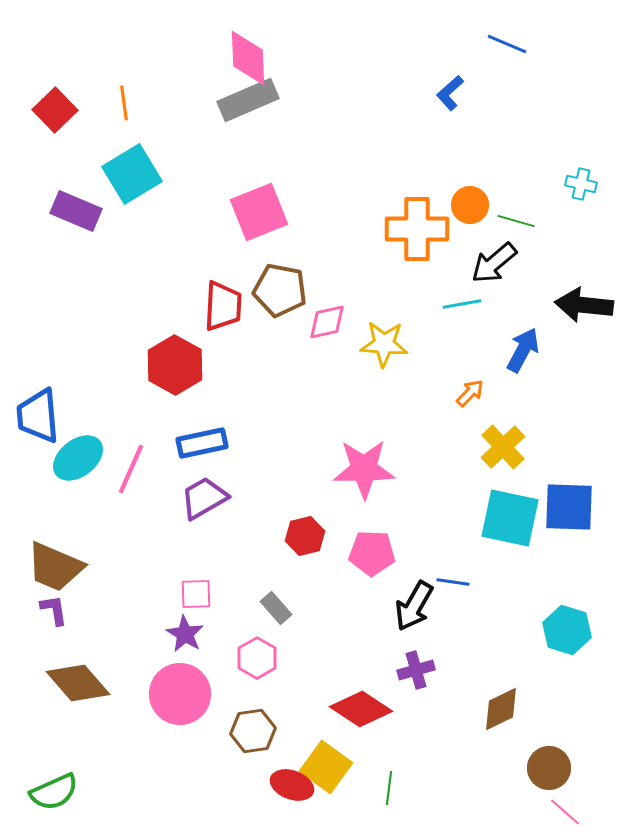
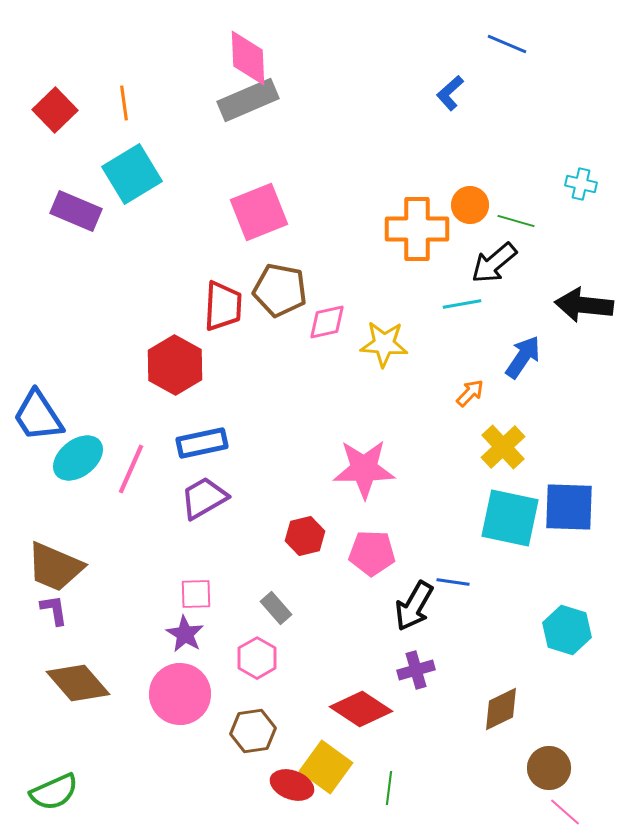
blue arrow at (523, 350): moved 7 px down; rotated 6 degrees clockwise
blue trapezoid at (38, 416): rotated 28 degrees counterclockwise
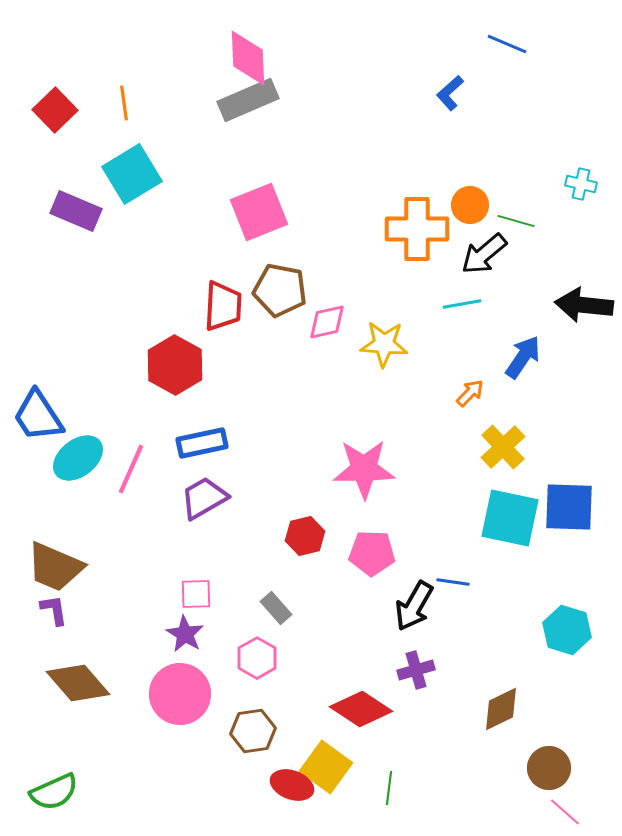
black arrow at (494, 263): moved 10 px left, 9 px up
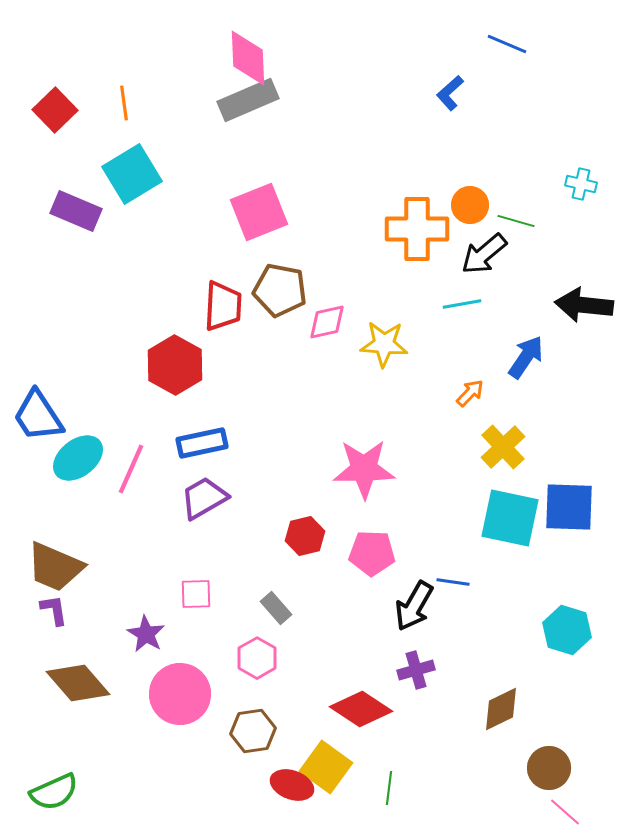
blue arrow at (523, 357): moved 3 px right
purple star at (185, 634): moved 39 px left
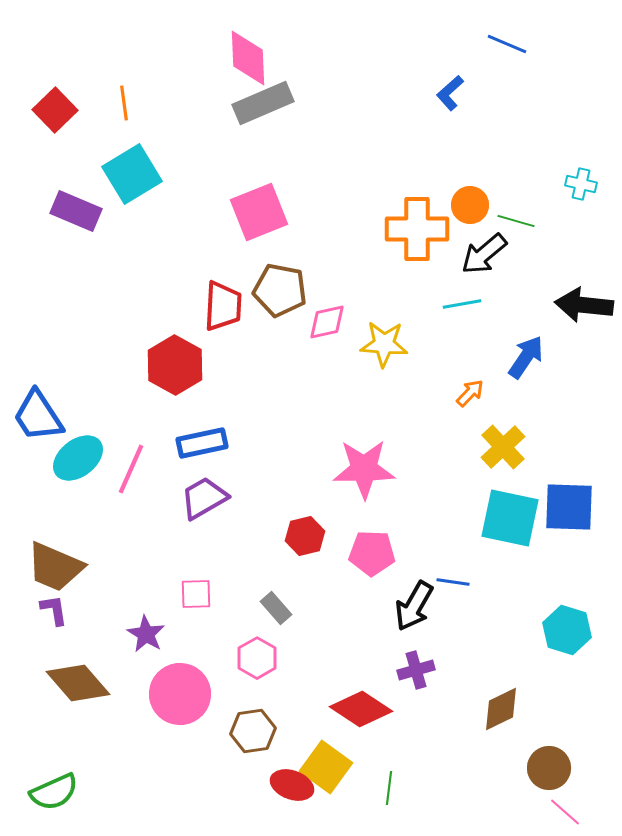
gray rectangle at (248, 100): moved 15 px right, 3 px down
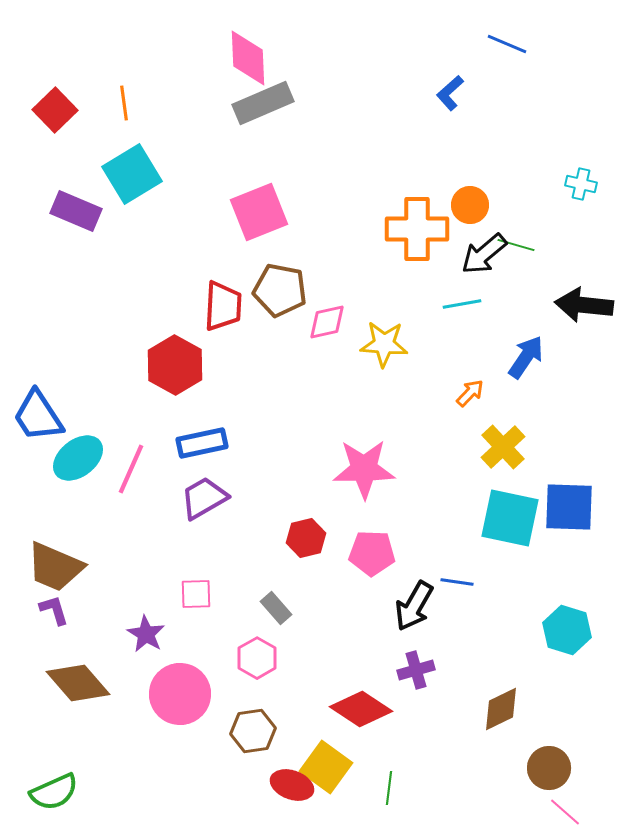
green line at (516, 221): moved 24 px down
red hexagon at (305, 536): moved 1 px right, 2 px down
blue line at (453, 582): moved 4 px right
purple L-shape at (54, 610): rotated 8 degrees counterclockwise
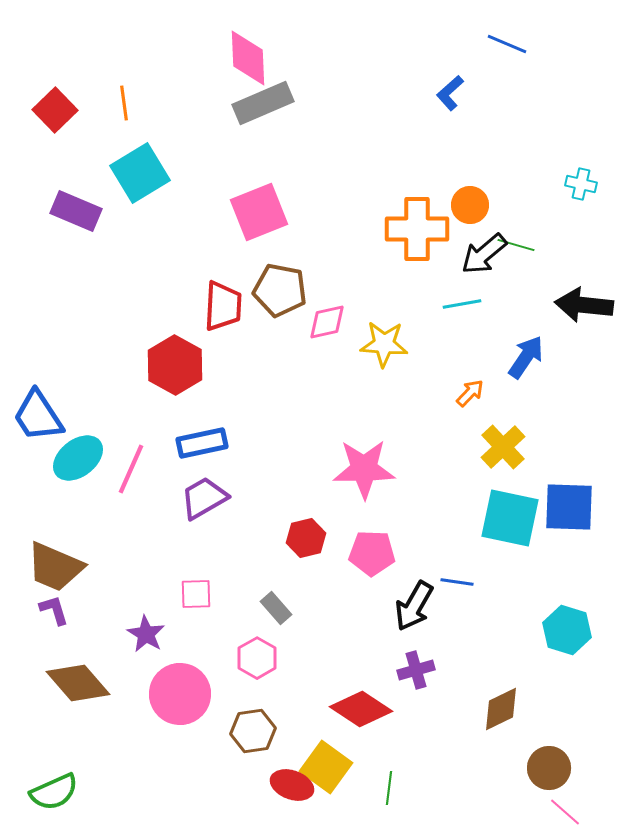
cyan square at (132, 174): moved 8 px right, 1 px up
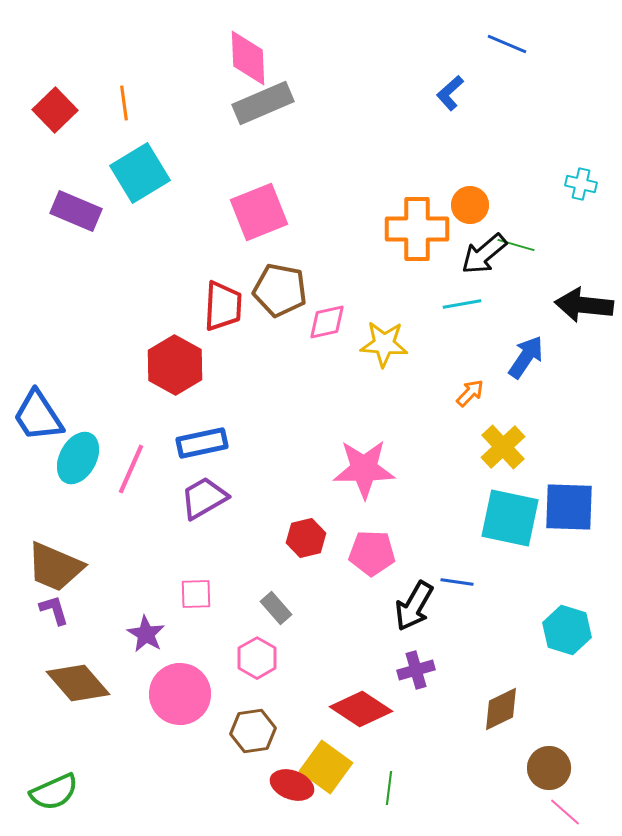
cyan ellipse at (78, 458): rotated 24 degrees counterclockwise
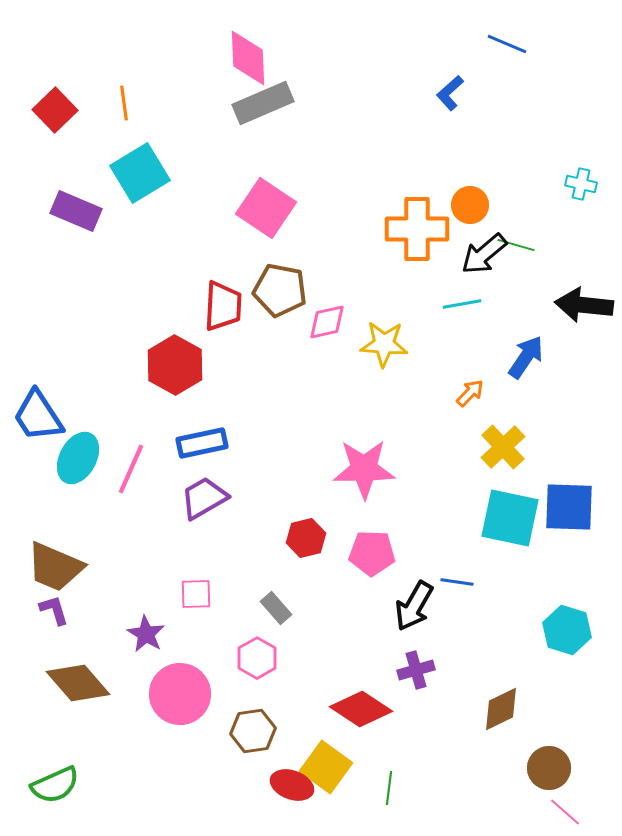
pink square at (259, 212): moved 7 px right, 4 px up; rotated 34 degrees counterclockwise
green semicircle at (54, 792): moved 1 px right, 7 px up
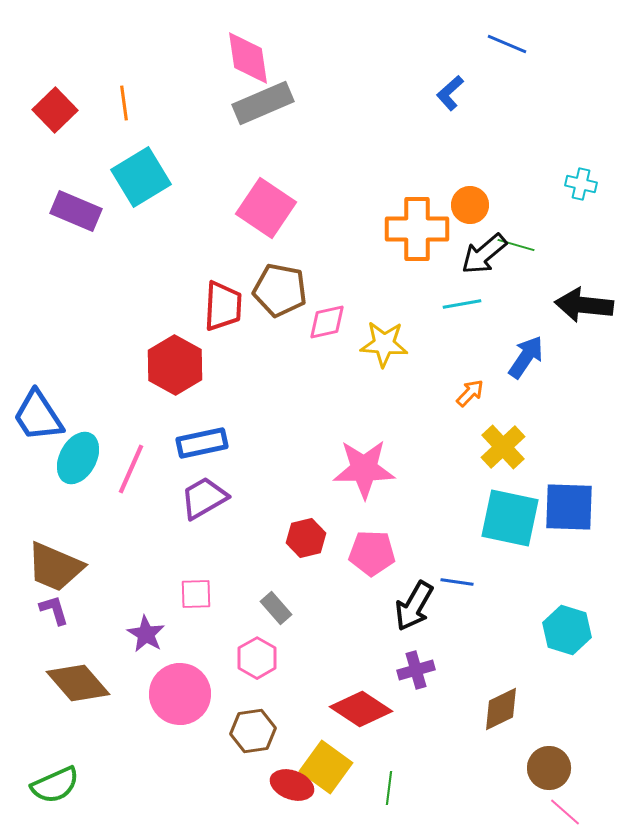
pink diamond at (248, 58): rotated 6 degrees counterclockwise
cyan square at (140, 173): moved 1 px right, 4 px down
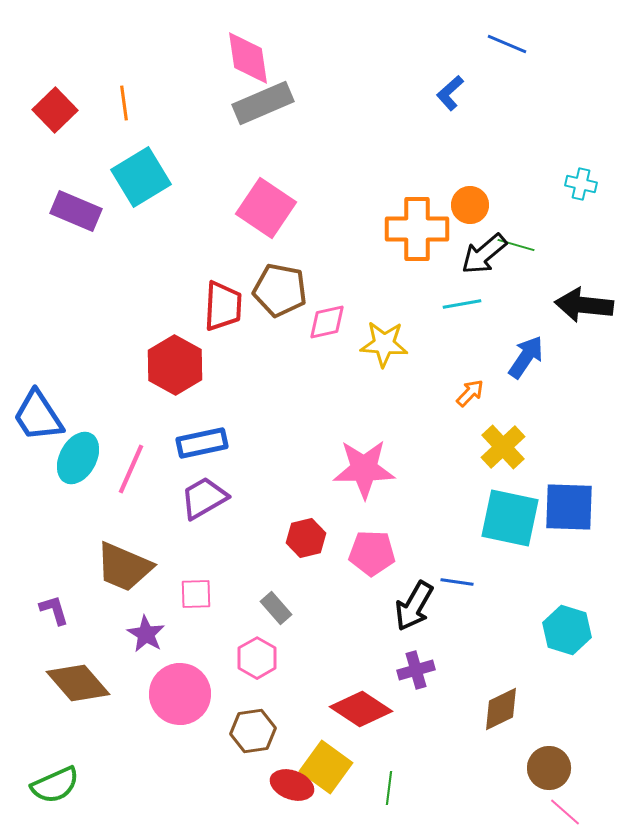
brown trapezoid at (55, 567): moved 69 px right
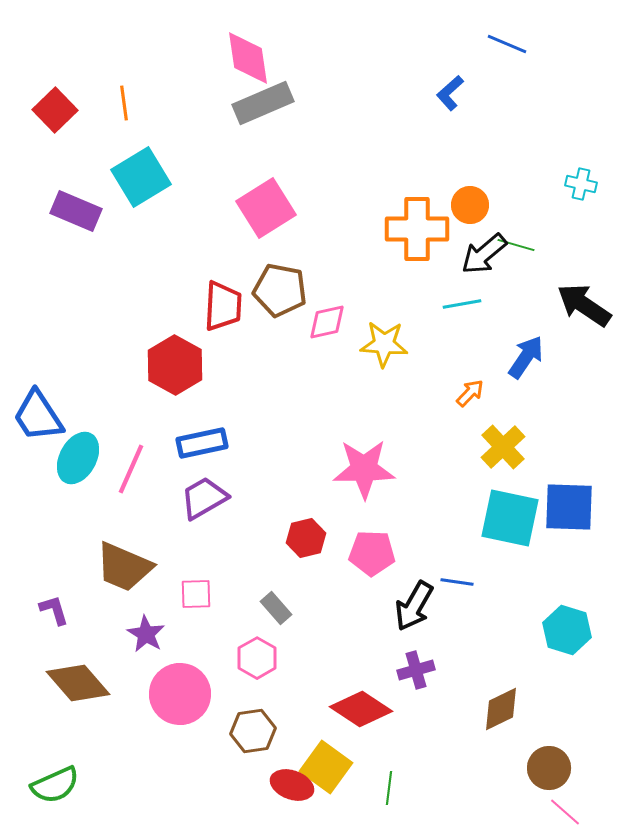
pink square at (266, 208): rotated 24 degrees clockwise
black arrow at (584, 305): rotated 28 degrees clockwise
